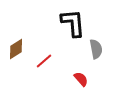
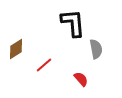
red line: moved 4 px down
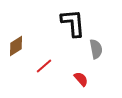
brown diamond: moved 3 px up
red line: moved 1 px down
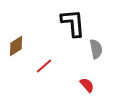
red semicircle: moved 6 px right, 6 px down
